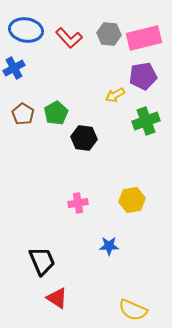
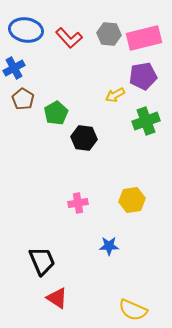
brown pentagon: moved 15 px up
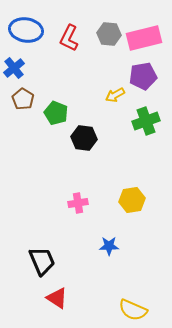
red L-shape: rotated 68 degrees clockwise
blue cross: rotated 10 degrees counterclockwise
green pentagon: rotated 20 degrees counterclockwise
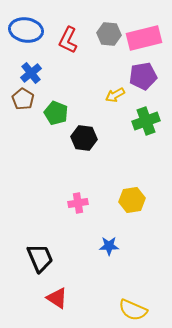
red L-shape: moved 1 px left, 2 px down
blue cross: moved 17 px right, 5 px down
black trapezoid: moved 2 px left, 3 px up
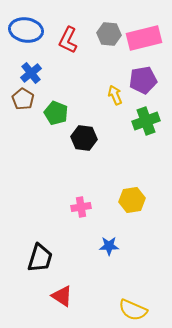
purple pentagon: moved 4 px down
yellow arrow: rotated 96 degrees clockwise
pink cross: moved 3 px right, 4 px down
black trapezoid: rotated 40 degrees clockwise
red triangle: moved 5 px right, 2 px up
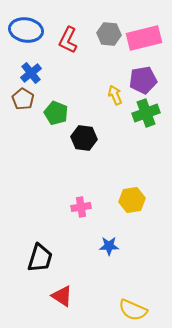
green cross: moved 8 px up
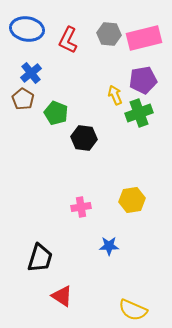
blue ellipse: moved 1 px right, 1 px up
green cross: moved 7 px left
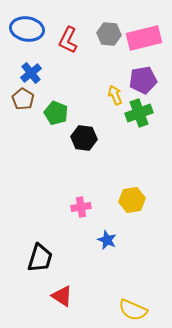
blue star: moved 2 px left, 6 px up; rotated 24 degrees clockwise
